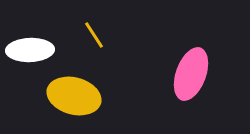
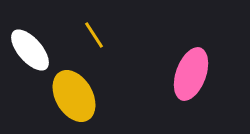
white ellipse: rotated 51 degrees clockwise
yellow ellipse: rotated 45 degrees clockwise
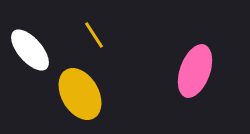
pink ellipse: moved 4 px right, 3 px up
yellow ellipse: moved 6 px right, 2 px up
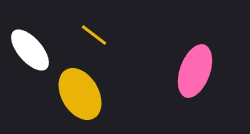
yellow line: rotated 20 degrees counterclockwise
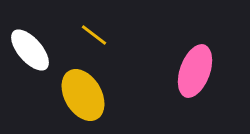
yellow ellipse: moved 3 px right, 1 px down
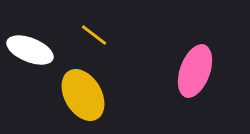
white ellipse: rotated 27 degrees counterclockwise
